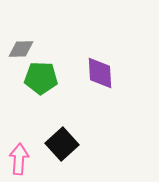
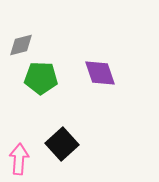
gray diamond: moved 4 px up; rotated 12 degrees counterclockwise
purple diamond: rotated 16 degrees counterclockwise
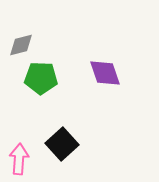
purple diamond: moved 5 px right
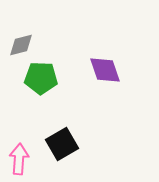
purple diamond: moved 3 px up
black square: rotated 12 degrees clockwise
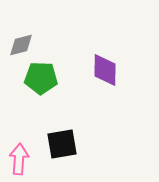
purple diamond: rotated 20 degrees clockwise
black square: rotated 20 degrees clockwise
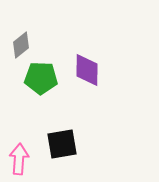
gray diamond: rotated 24 degrees counterclockwise
purple diamond: moved 18 px left
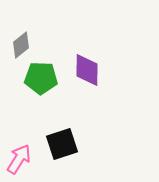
black square: rotated 8 degrees counterclockwise
pink arrow: rotated 28 degrees clockwise
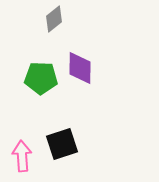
gray diamond: moved 33 px right, 26 px up
purple diamond: moved 7 px left, 2 px up
pink arrow: moved 3 px right, 3 px up; rotated 36 degrees counterclockwise
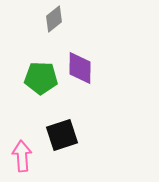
black square: moved 9 px up
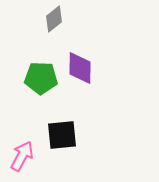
black square: rotated 12 degrees clockwise
pink arrow: rotated 32 degrees clockwise
